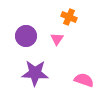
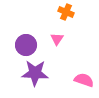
orange cross: moved 3 px left, 5 px up
purple circle: moved 9 px down
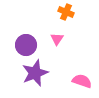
purple star: rotated 24 degrees counterclockwise
pink semicircle: moved 2 px left, 1 px down
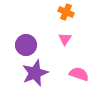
pink triangle: moved 8 px right
pink semicircle: moved 3 px left, 7 px up
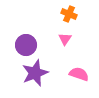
orange cross: moved 3 px right, 2 px down
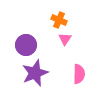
orange cross: moved 10 px left, 6 px down
pink semicircle: rotated 72 degrees clockwise
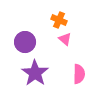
pink triangle: rotated 24 degrees counterclockwise
purple circle: moved 1 px left, 3 px up
purple star: rotated 16 degrees counterclockwise
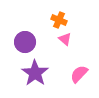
pink semicircle: rotated 138 degrees counterclockwise
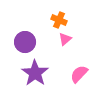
pink triangle: rotated 40 degrees clockwise
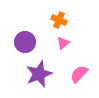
pink triangle: moved 2 px left, 4 px down
purple star: moved 4 px right, 1 px down; rotated 16 degrees clockwise
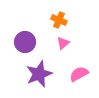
pink semicircle: rotated 18 degrees clockwise
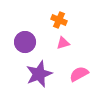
pink triangle: rotated 24 degrees clockwise
